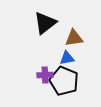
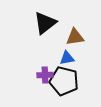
brown triangle: moved 1 px right, 1 px up
black pentagon: rotated 8 degrees counterclockwise
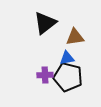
black pentagon: moved 4 px right, 4 px up
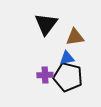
black triangle: moved 1 px right, 1 px down; rotated 15 degrees counterclockwise
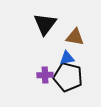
black triangle: moved 1 px left
brown triangle: rotated 18 degrees clockwise
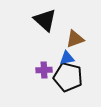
black triangle: moved 4 px up; rotated 25 degrees counterclockwise
brown triangle: moved 2 px down; rotated 30 degrees counterclockwise
purple cross: moved 1 px left, 5 px up
